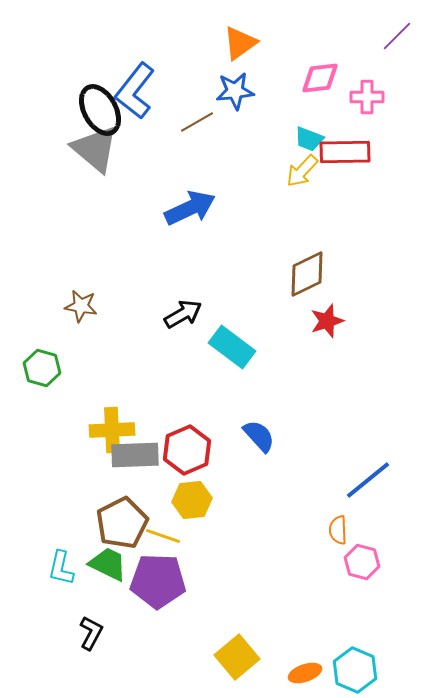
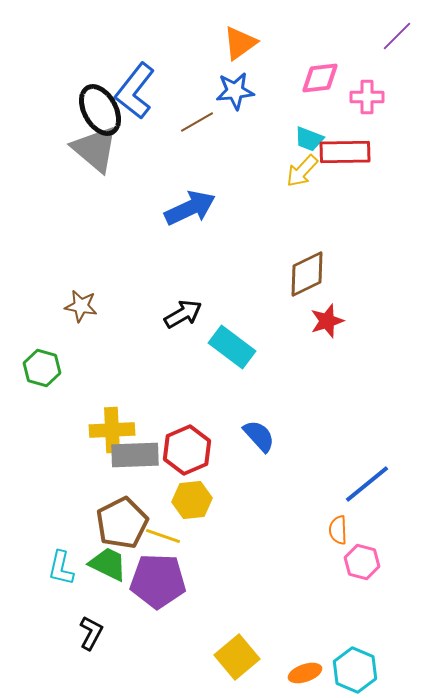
blue line: moved 1 px left, 4 px down
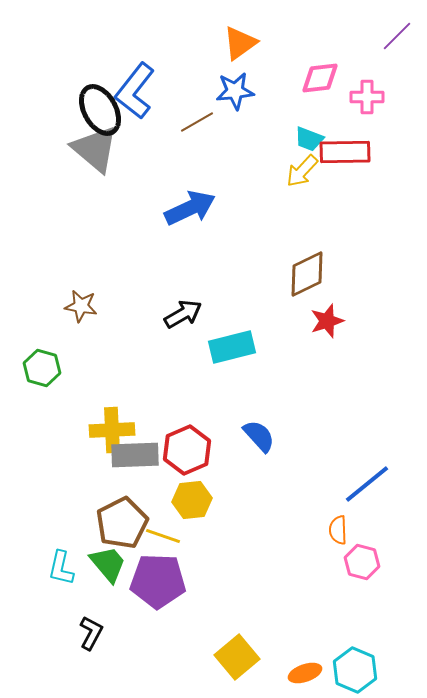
cyan rectangle: rotated 51 degrees counterclockwise
green trapezoid: rotated 24 degrees clockwise
